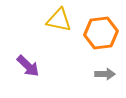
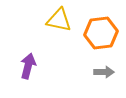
purple arrow: rotated 120 degrees counterclockwise
gray arrow: moved 1 px left, 2 px up
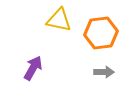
purple arrow: moved 5 px right, 2 px down; rotated 15 degrees clockwise
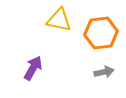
gray arrow: rotated 12 degrees counterclockwise
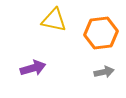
yellow triangle: moved 5 px left
purple arrow: rotated 45 degrees clockwise
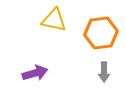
purple arrow: moved 2 px right, 5 px down
gray arrow: rotated 102 degrees clockwise
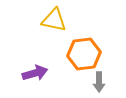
orange hexagon: moved 17 px left, 21 px down
gray arrow: moved 5 px left, 10 px down
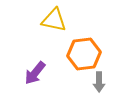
purple arrow: rotated 145 degrees clockwise
